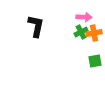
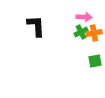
black L-shape: rotated 15 degrees counterclockwise
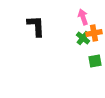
pink arrow: moved 1 px left; rotated 112 degrees counterclockwise
green cross: moved 2 px right, 6 px down; rotated 24 degrees counterclockwise
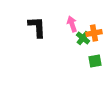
pink arrow: moved 11 px left, 7 px down
black L-shape: moved 1 px right, 1 px down
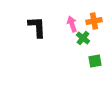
orange cross: moved 12 px up
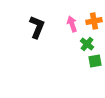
black L-shape: rotated 25 degrees clockwise
green cross: moved 4 px right, 6 px down
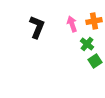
green square: rotated 24 degrees counterclockwise
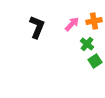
pink arrow: rotated 63 degrees clockwise
